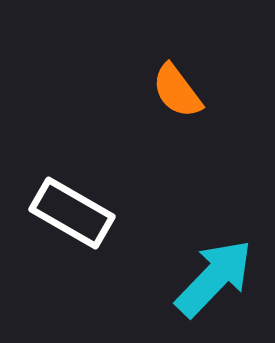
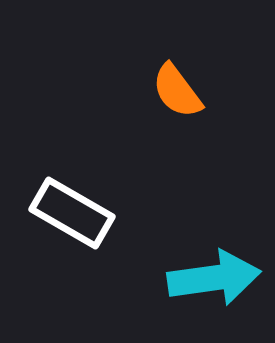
cyan arrow: rotated 38 degrees clockwise
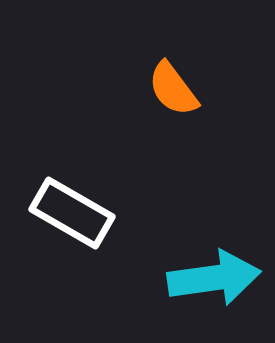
orange semicircle: moved 4 px left, 2 px up
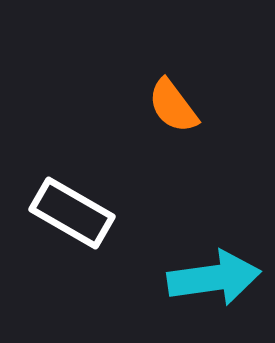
orange semicircle: moved 17 px down
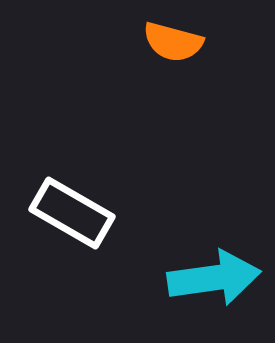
orange semicircle: moved 64 px up; rotated 38 degrees counterclockwise
